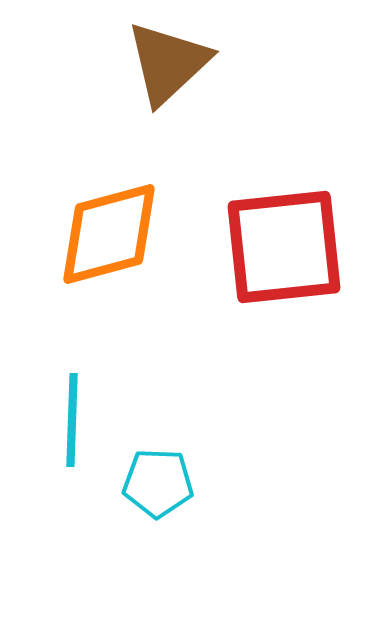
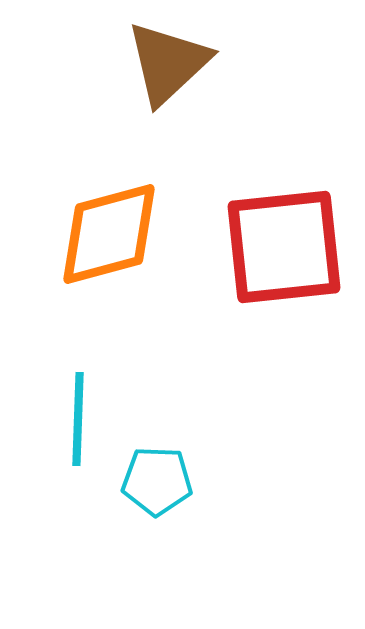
cyan line: moved 6 px right, 1 px up
cyan pentagon: moved 1 px left, 2 px up
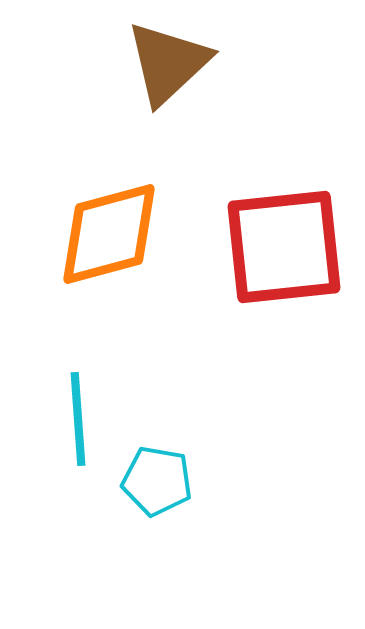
cyan line: rotated 6 degrees counterclockwise
cyan pentagon: rotated 8 degrees clockwise
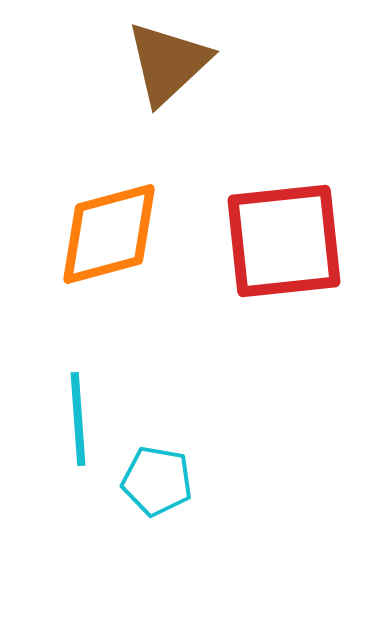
red square: moved 6 px up
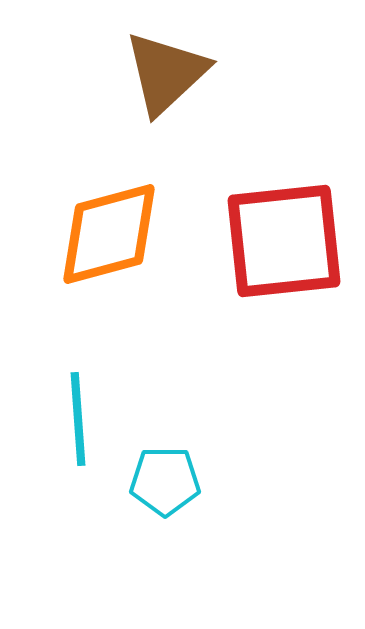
brown triangle: moved 2 px left, 10 px down
cyan pentagon: moved 8 px right; rotated 10 degrees counterclockwise
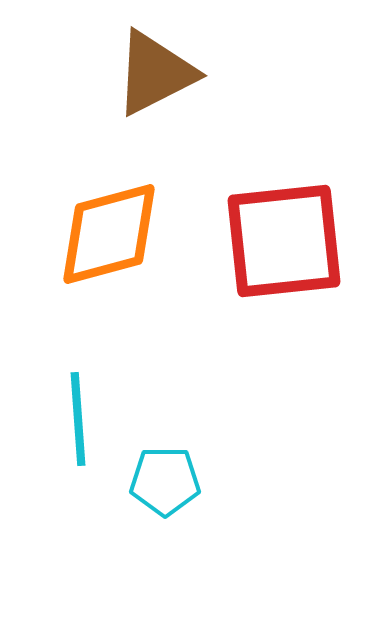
brown triangle: moved 11 px left; rotated 16 degrees clockwise
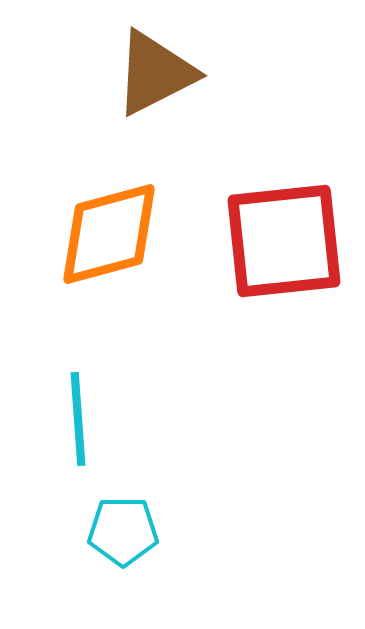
cyan pentagon: moved 42 px left, 50 px down
